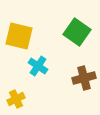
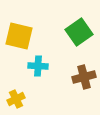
green square: moved 2 px right; rotated 20 degrees clockwise
cyan cross: rotated 30 degrees counterclockwise
brown cross: moved 1 px up
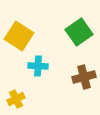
yellow square: rotated 20 degrees clockwise
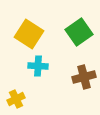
yellow square: moved 10 px right, 2 px up
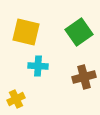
yellow square: moved 3 px left, 2 px up; rotated 20 degrees counterclockwise
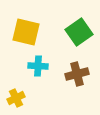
brown cross: moved 7 px left, 3 px up
yellow cross: moved 1 px up
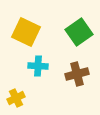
yellow square: rotated 12 degrees clockwise
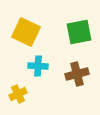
green square: rotated 24 degrees clockwise
yellow cross: moved 2 px right, 4 px up
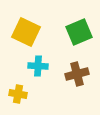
green square: rotated 12 degrees counterclockwise
yellow cross: rotated 36 degrees clockwise
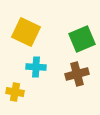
green square: moved 3 px right, 7 px down
cyan cross: moved 2 px left, 1 px down
yellow cross: moved 3 px left, 2 px up
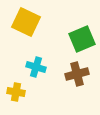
yellow square: moved 10 px up
cyan cross: rotated 12 degrees clockwise
yellow cross: moved 1 px right
